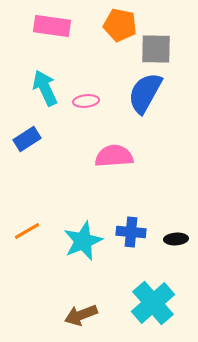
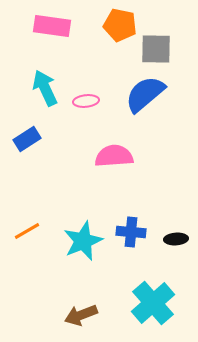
blue semicircle: moved 1 px down; rotated 21 degrees clockwise
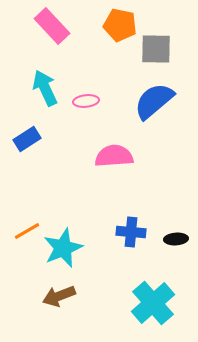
pink rectangle: rotated 39 degrees clockwise
blue semicircle: moved 9 px right, 7 px down
cyan star: moved 20 px left, 7 px down
brown arrow: moved 22 px left, 19 px up
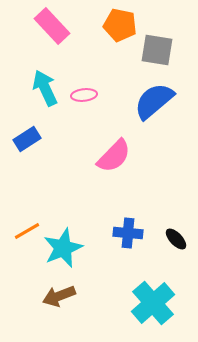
gray square: moved 1 px right, 1 px down; rotated 8 degrees clockwise
pink ellipse: moved 2 px left, 6 px up
pink semicircle: rotated 138 degrees clockwise
blue cross: moved 3 px left, 1 px down
black ellipse: rotated 50 degrees clockwise
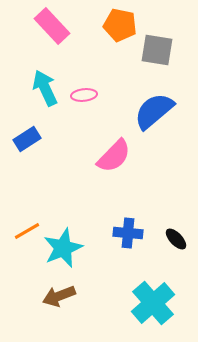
blue semicircle: moved 10 px down
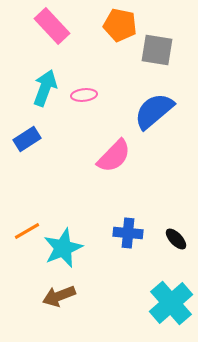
cyan arrow: rotated 45 degrees clockwise
cyan cross: moved 18 px right
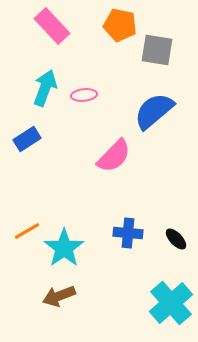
cyan star: moved 1 px right; rotated 12 degrees counterclockwise
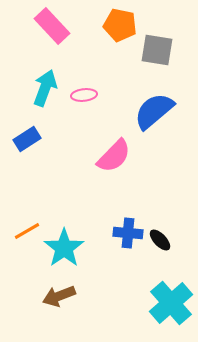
black ellipse: moved 16 px left, 1 px down
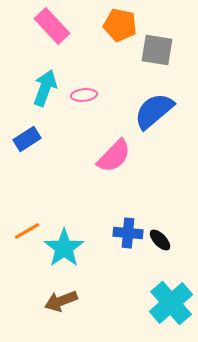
brown arrow: moved 2 px right, 5 px down
